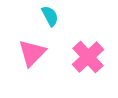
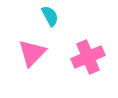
pink cross: rotated 20 degrees clockwise
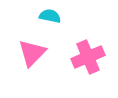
cyan semicircle: rotated 50 degrees counterclockwise
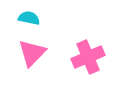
cyan semicircle: moved 21 px left, 2 px down
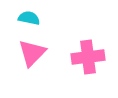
pink cross: rotated 16 degrees clockwise
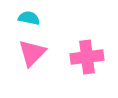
pink cross: moved 1 px left
